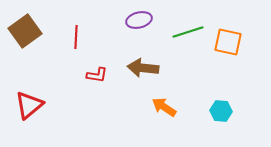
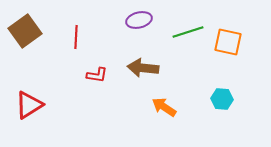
red triangle: rotated 8 degrees clockwise
cyan hexagon: moved 1 px right, 12 px up
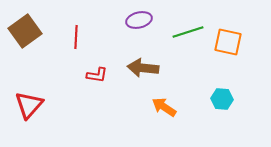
red triangle: rotated 16 degrees counterclockwise
